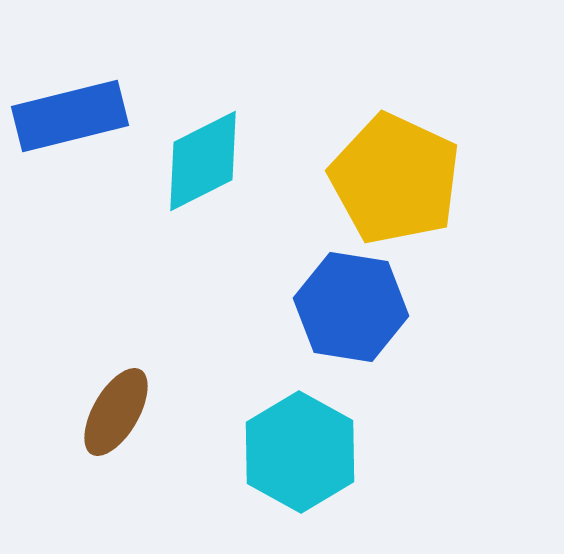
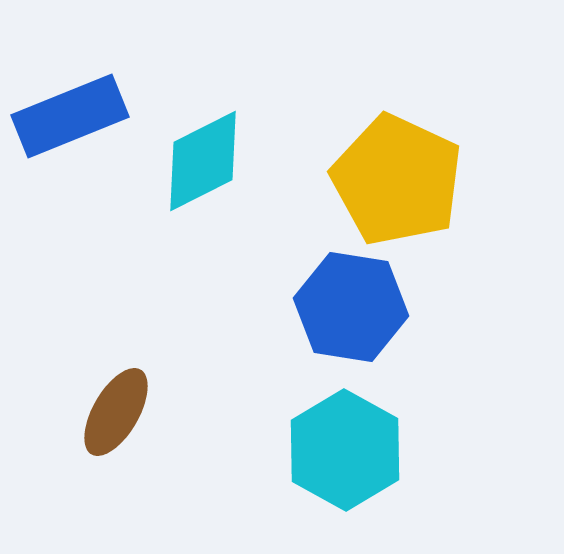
blue rectangle: rotated 8 degrees counterclockwise
yellow pentagon: moved 2 px right, 1 px down
cyan hexagon: moved 45 px right, 2 px up
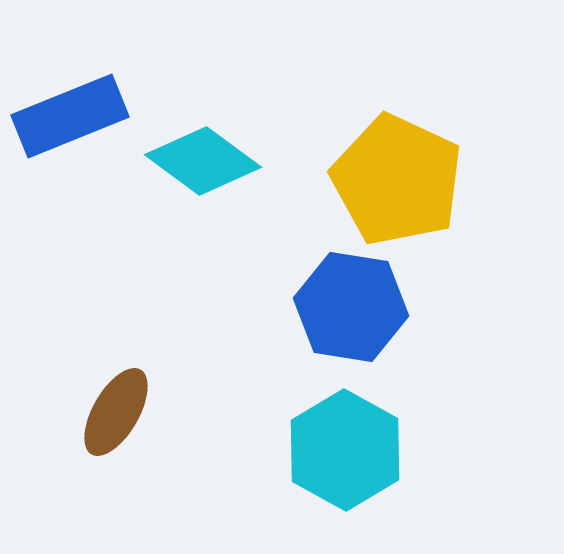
cyan diamond: rotated 63 degrees clockwise
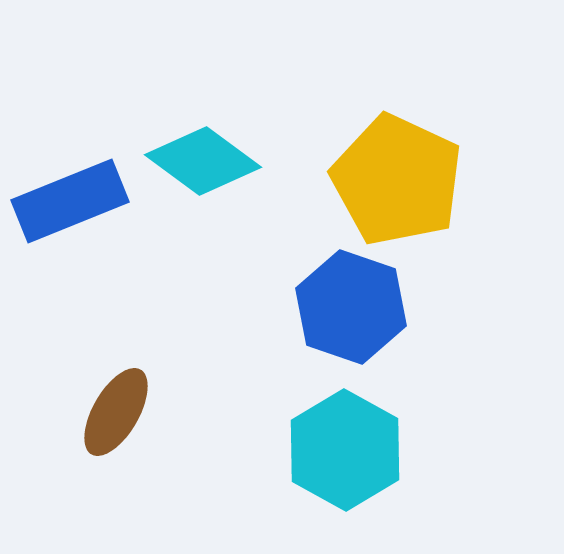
blue rectangle: moved 85 px down
blue hexagon: rotated 10 degrees clockwise
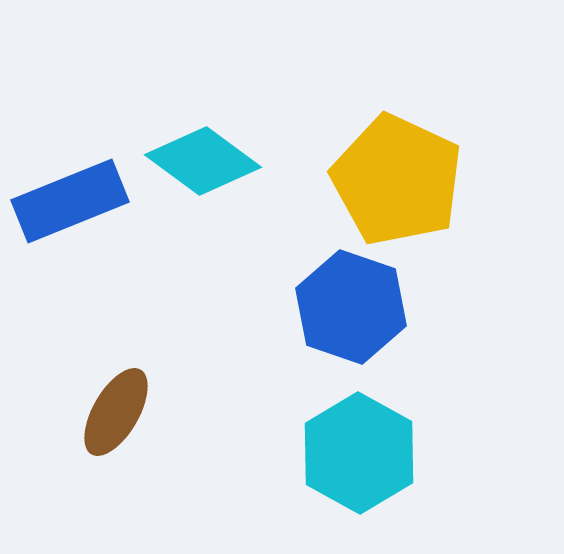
cyan hexagon: moved 14 px right, 3 px down
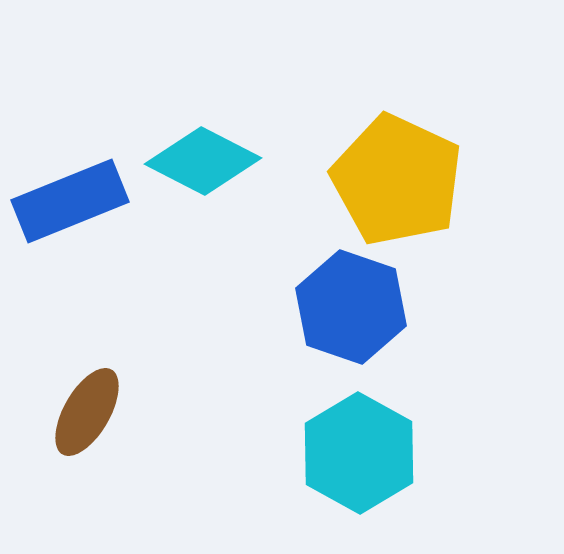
cyan diamond: rotated 9 degrees counterclockwise
brown ellipse: moved 29 px left
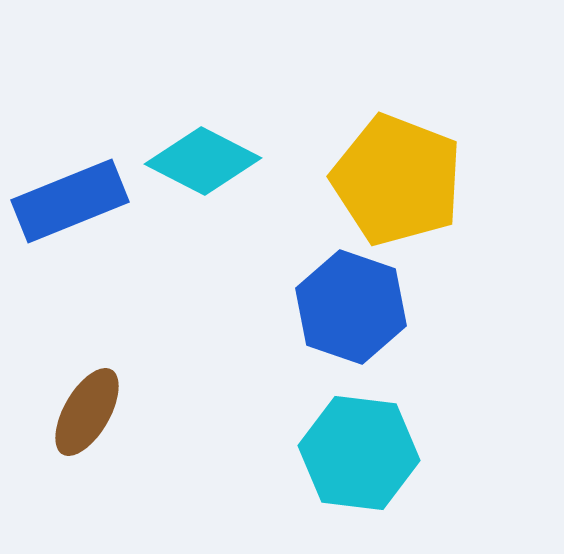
yellow pentagon: rotated 4 degrees counterclockwise
cyan hexagon: rotated 22 degrees counterclockwise
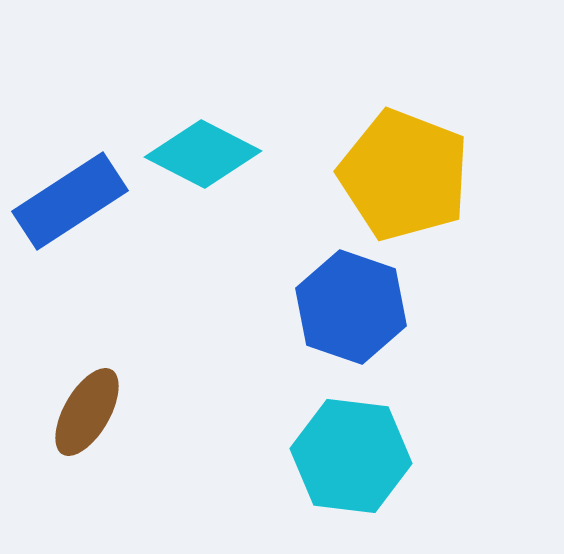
cyan diamond: moved 7 px up
yellow pentagon: moved 7 px right, 5 px up
blue rectangle: rotated 11 degrees counterclockwise
cyan hexagon: moved 8 px left, 3 px down
